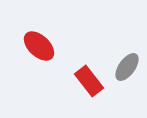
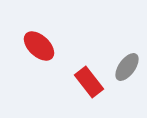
red rectangle: moved 1 px down
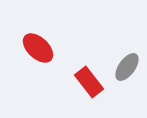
red ellipse: moved 1 px left, 2 px down
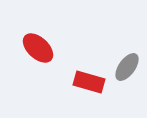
red rectangle: rotated 36 degrees counterclockwise
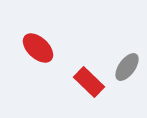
red rectangle: rotated 28 degrees clockwise
